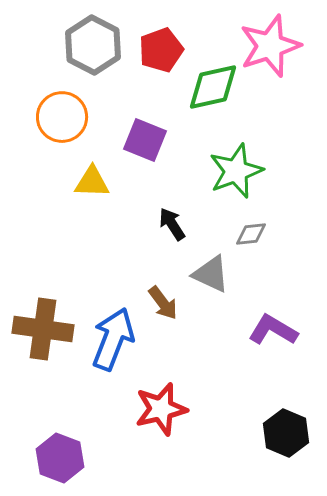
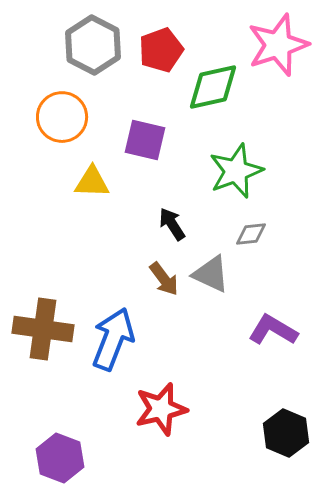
pink star: moved 8 px right, 1 px up
purple square: rotated 9 degrees counterclockwise
brown arrow: moved 1 px right, 24 px up
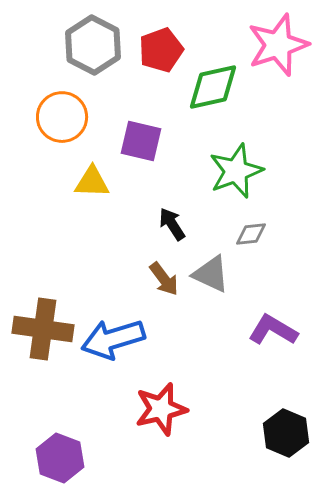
purple square: moved 4 px left, 1 px down
blue arrow: rotated 128 degrees counterclockwise
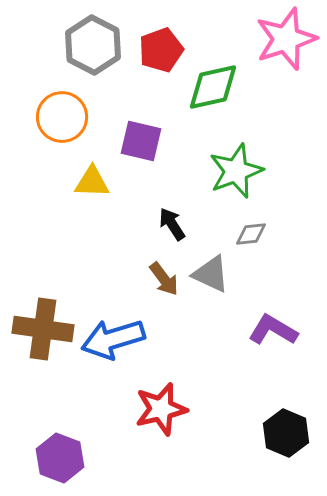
pink star: moved 8 px right, 6 px up
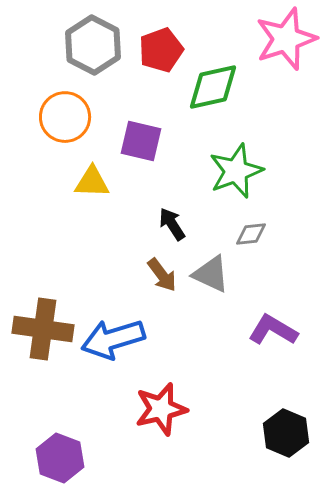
orange circle: moved 3 px right
brown arrow: moved 2 px left, 4 px up
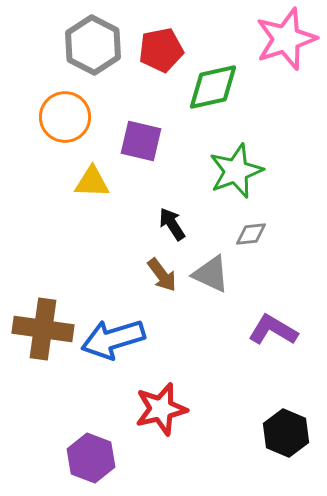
red pentagon: rotated 9 degrees clockwise
purple hexagon: moved 31 px right
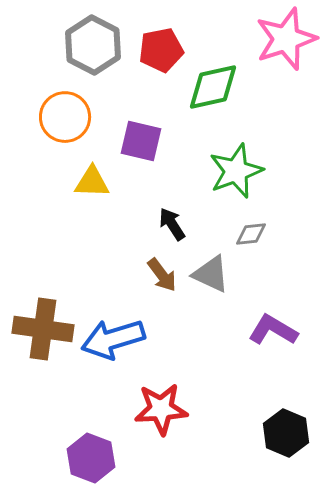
red star: rotated 10 degrees clockwise
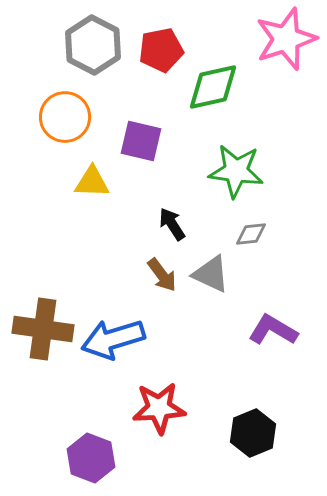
green star: rotated 28 degrees clockwise
red star: moved 2 px left, 1 px up
black hexagon: moved 33 px left; rotated 15 degrees clockwise
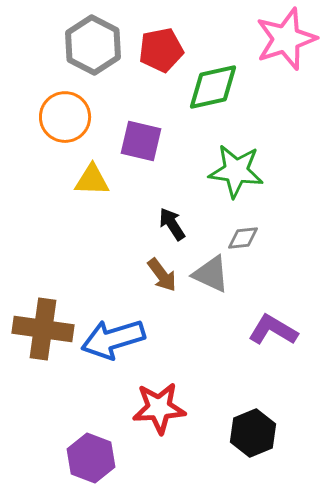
yellow triangle: moved 2 px up
gray diamond: moved 8 px left, 4 px down
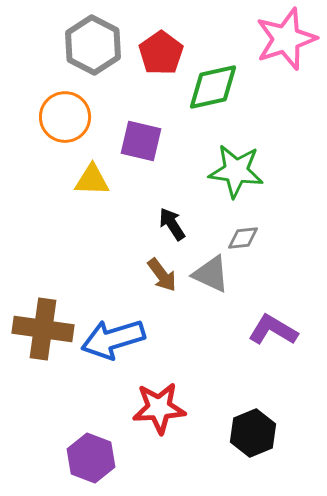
red pentagon: moved 3 px down; rotated 24 degrees counterclockwise
